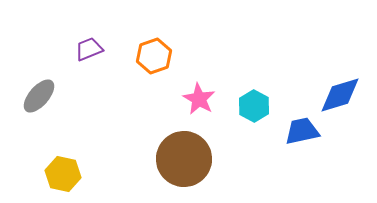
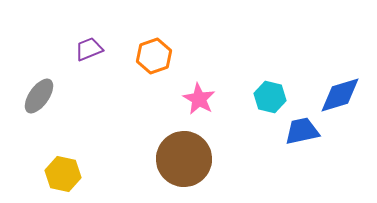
gray ellipse: rotated 6 degrees counterclockwise
cyan hexagon: moved 16 px right, 9 px up; rotated 16 degrees counterclockwise
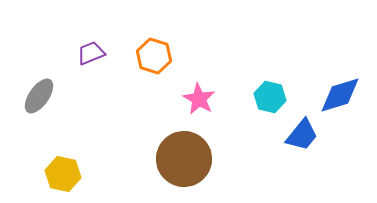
purple trapezoid: moved 2 px right, 4 px down
orange hexagon: rotated 24 degrees counterclockwise
blue trapezoid: moved 4 px down; rotated 141 degrees clockwise
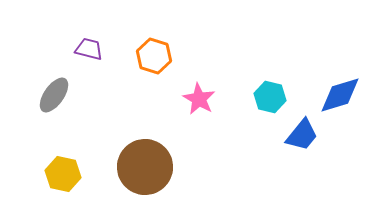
purple trapezoid: moved 2 px left, 4 px up; rotated 36 degrees clockwise
gray ellipse: moved 15 px right, 1 px up
brown circle: moved 39 px left, 8 px down
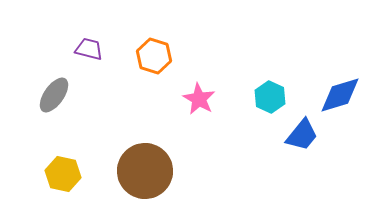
cyan hexagon: rotated 12 degrees clockwise
brown circle: moved 4 px down
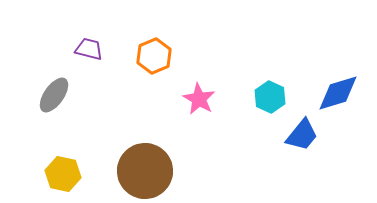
orange hexagon: rotated 20 degrees clockwise
blue diamond: moved 2 px left, 2 px up
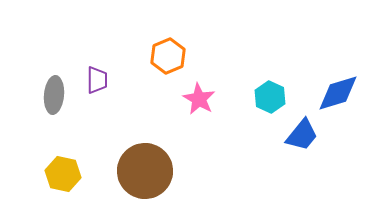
purple trapezoid: moved 8 px right, 31 px down; rotated 76 degrees clockwise
orange hexagon: moved 14 px right
gray ellipse: rotated 30 degrees counterclockwise
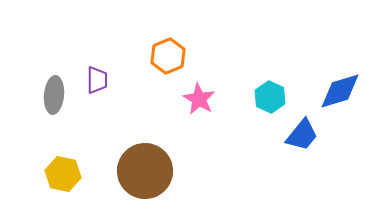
blue diamond: moved 2 px right, 2 px up
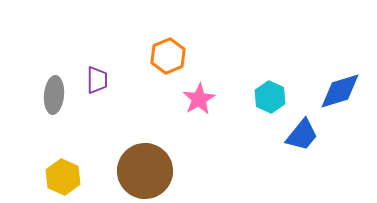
pink star: rotated 12 degrees clockwise
yellow hexagon: moved 3 px down; rotated 12 degrees clockwise
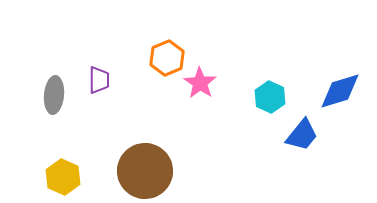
orange hexagon: moved 1 px left, 2 px down
purple trapezoid: moved 2 px right
pink star: moved 1 px right, 16 px up; rotated 8 degrees counterclockwise
